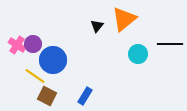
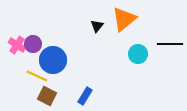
yellow line: moved 2 px right; rotated 10 degrees counterclockwise
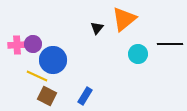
black triangle: moved 2 px down
pink cross: rotated 36 degrees counterclockwise
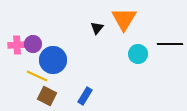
orange triangle: rotated 20 degrees counterclockwise
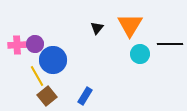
orange triangle: moved 6 px right, 6 px down
purple circle: moved 2 px right
cyan circle: moved 2 px right
yellow line: rotated 35 degrees clockwise
brown square: rotated 24 degrees clockwise
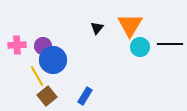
purple circle: moved 8 px right, 2 px down
cyan circle: moved 7 px up
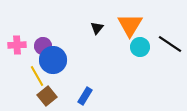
black line: rotated 35 degrees clockwise
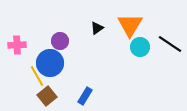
black triangle: rotated 16 degrees clockwise
purple circle: moved 17 px right, 5 px up
blue circle: moved 3 px left, 3 px down
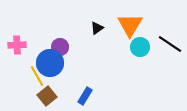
purple circle: moved 6 px down
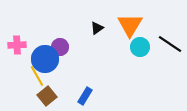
blue circle: moved 5 px left, 4 px up
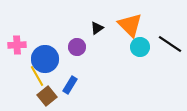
orange triangle: rotated 16 degrees counterclockwise
purple circle: moved 17 px right
blue rectangle: moved 15 px left, 11 px up
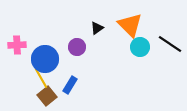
yellow line: moved 4 px right, 2 px down
